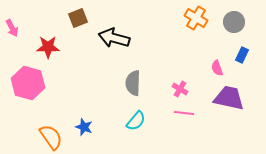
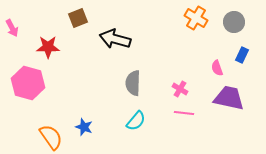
black arrow: moved 1 px right, 1 px down
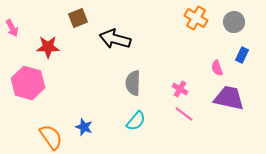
pink line: moved 1 px down; rotated 30 degrees clockwise
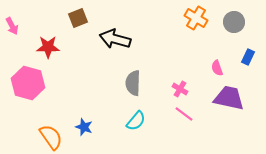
pink arrow: moved 2 px up
blue rectangle: moved 6 px right, 2 px down
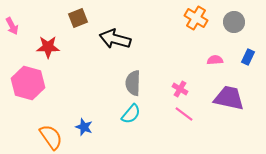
pink semicircle: moved 2 px left, 8 px up; rotated 105 degrees clockwise
cyan semicircle: moved 5 px left, 7 px up
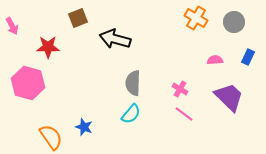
purple trapezoid: moved 1 px up; rotated 32 degrees clockwise
